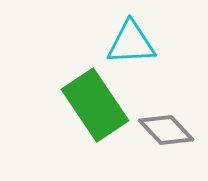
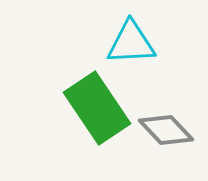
green rectangle: moved 2 px right, 3 px down
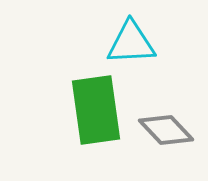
green rectangle: moved 1 px left, 2 px down; rotated 26 degrees clockwise
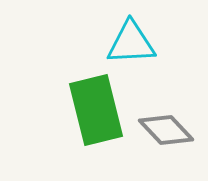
green rectangle: rotated 6 degrees counterclockwise
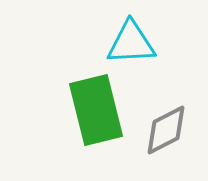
gray diamond: rotated 74 degrees counterclockwise
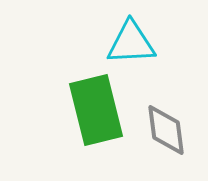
gray diamond: rotated 70 degrees counterclockwise
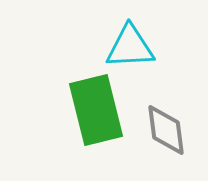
cyan triangle: moved 1 px left, 4 px down
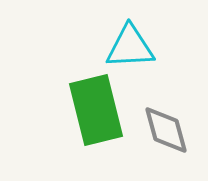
gray diamond: rotated 8 degrees counterclockwise
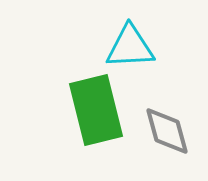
gray diamond: moved 1 px right, 1 px down
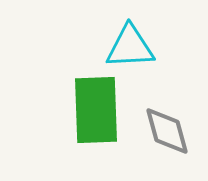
green rectangle: rotated 12 degrees clockwise
